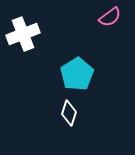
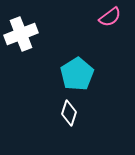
white cross: moved 2 px left
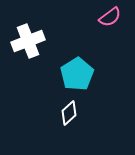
white cross: moved 7 px right, 7 px down
white diamond: rotated 30 degrees clockwise
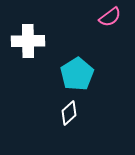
white cross: rotated 20 degrees clockwise
